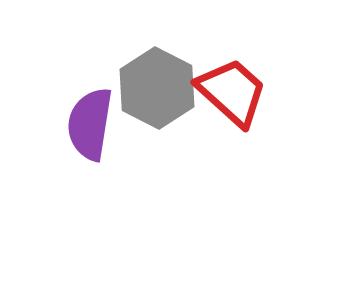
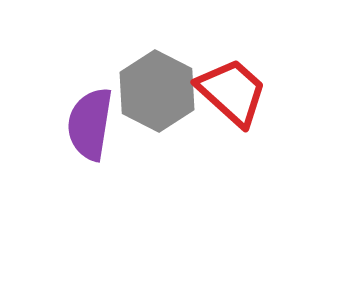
gray hexagon: moved 3 px down
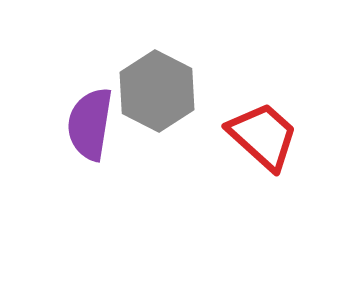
red trapezoid: moved 31 px right, 44 px down
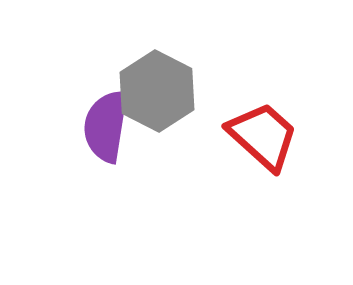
purple semicircle: moved 16 px right, 2 px down
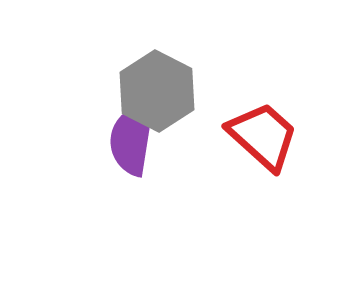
purple semicircle: moved 26 px right, 13 px down
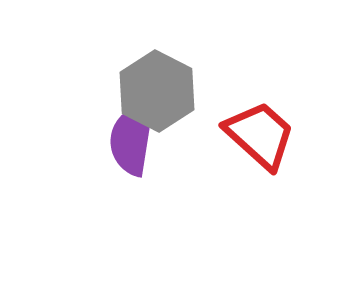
red trapezoid: moved 3 px left, 1 px up
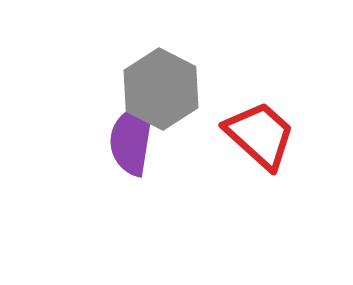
gray hexagon: moved 4 px right, 2 px up
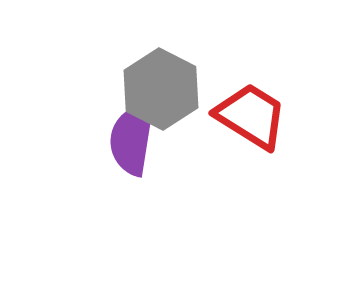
red trapezoid: moved 9 px left, 19 px up; rotated 10 degrees counterclockwise
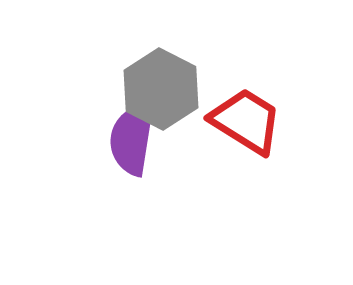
red trapezoid: moved 5 px left, 5 px down
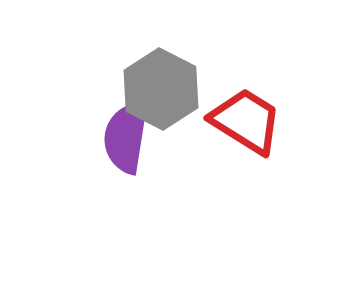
purple semicircle: moved 6 px left, 2 px up
